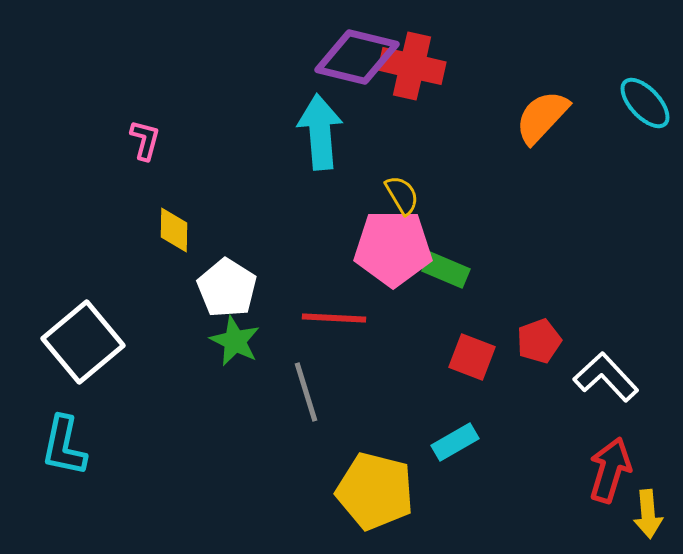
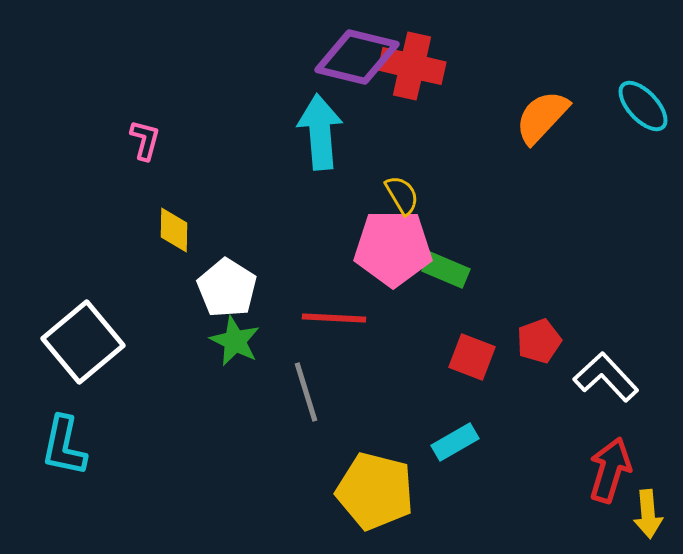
cyan ellipse: moved 2 px left, 3 px down
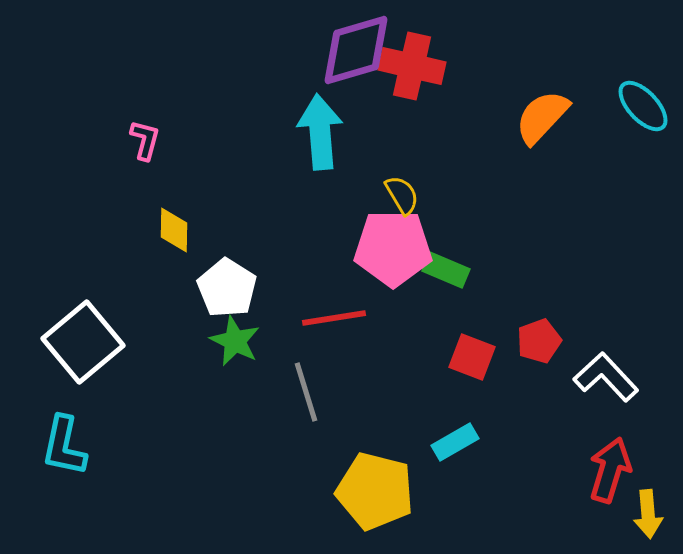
purple diamond: moved 1 px left, 7 px up; rotated 30 degrees counterclockwise
red line: rotated 12 degrees counterclockwise
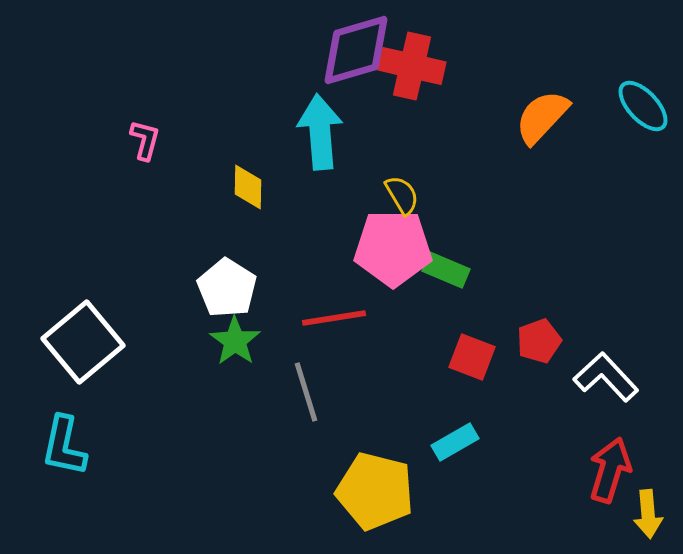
yellow diamond: moved 74 px right, 43 px up
green star: rotated 9 degrees clockwise
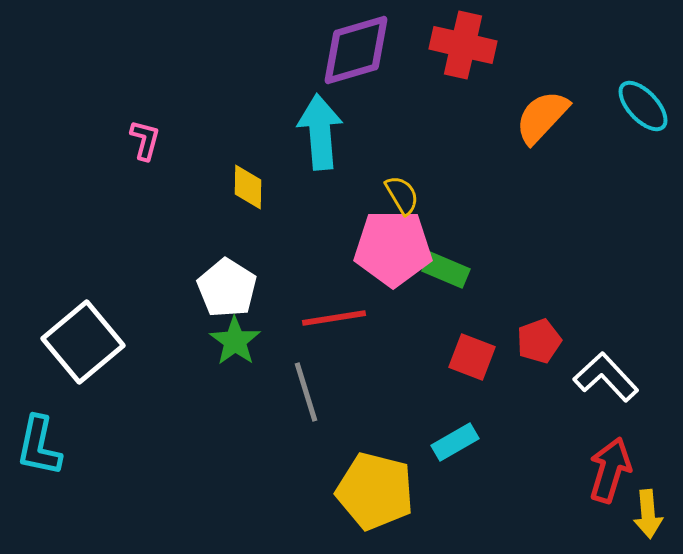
red cross: moved 51 px right, 21 px up
cyan L-shape: moved 25 px left
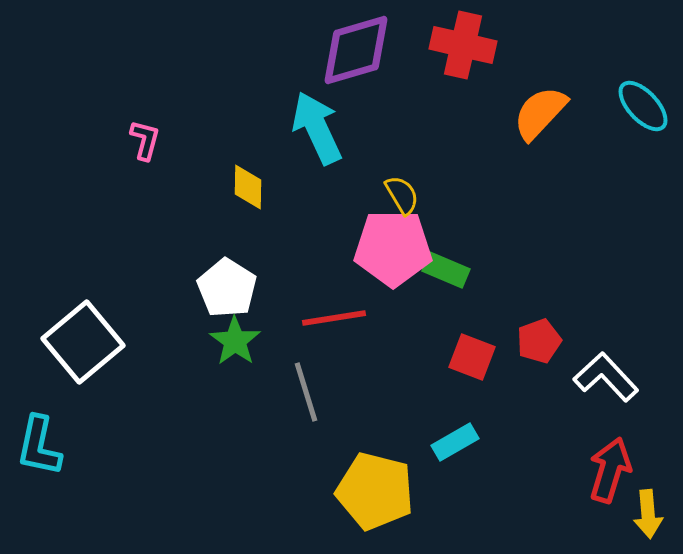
orange semicircle: moved 2 px left, 4 px up
cyan arrow: moved 3 px left, 4 px up; rotated 20 degrees counterclockwise
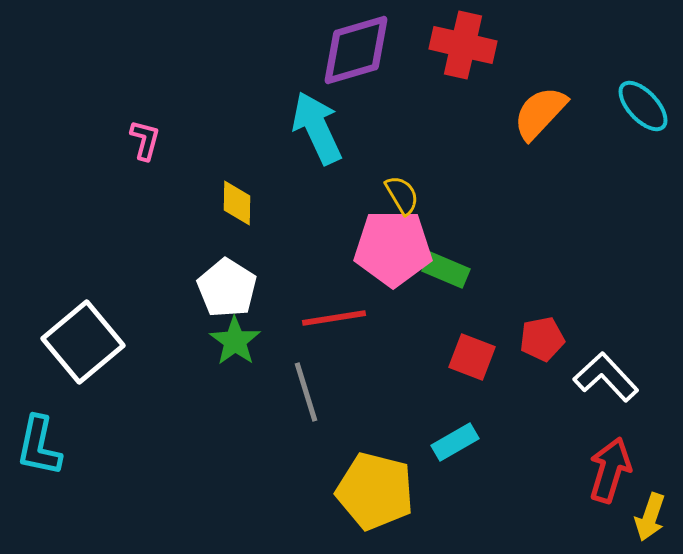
yellow diamond: moved 11 px left, 16 px down
red pentagon: moved 3 px right, 2 px up; rotated 9 degrees clockwise
yellow arrow: moved 2 px right, 3 px down; rotated 24 degrees clockwise
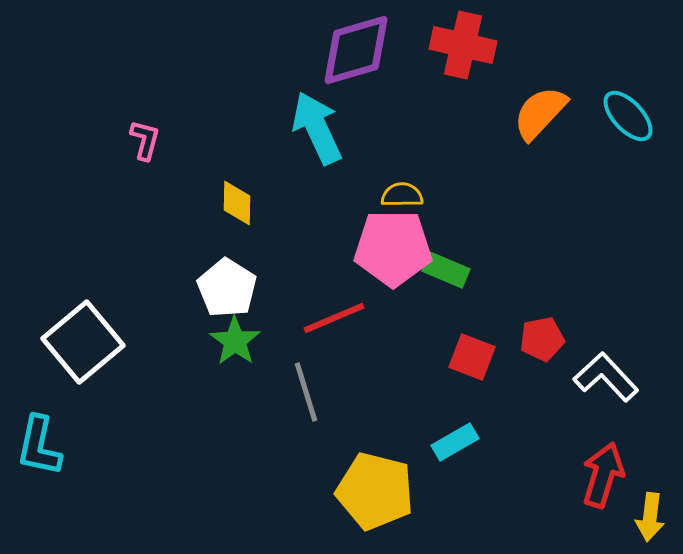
cyan ellipse: moved 15 px left, 10 px down
yellow semicircle: rotated 60 degrees counterclockwise
red line: rotated 14 degrees counterclockwise
red arrow: moved 7 px left, 5 px down
yellow arrow: rotated 12 degrees counterclockwise
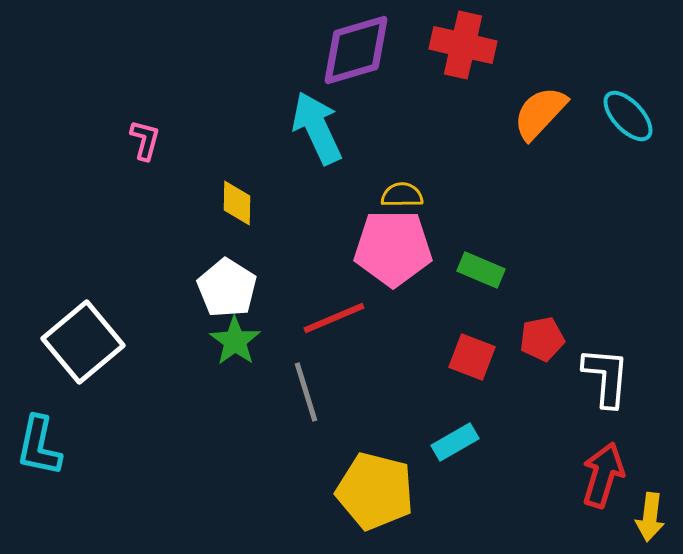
green rectangle: moved 35 px right
white L-shape: rotated 48 degrees clockwise
